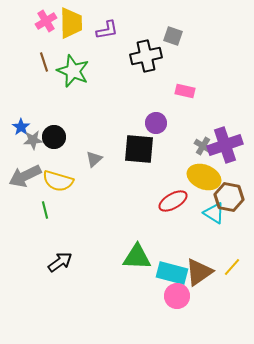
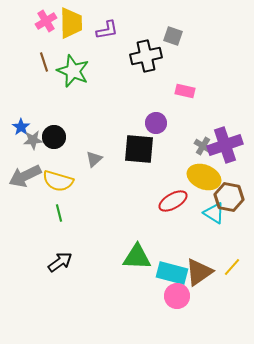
green line: moved 14 px right, 3 px down
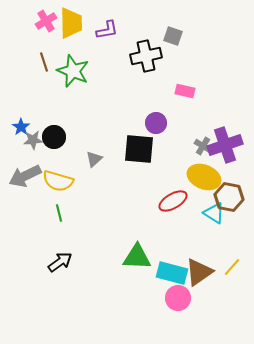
pink circle: moved 1 px right, 2 px down
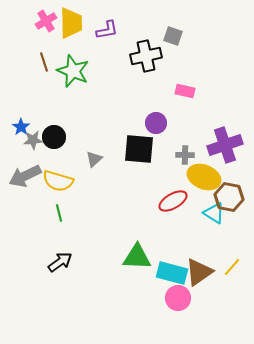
gray cross: moved 18 px left, 9 px down; rotated 30 degrees counterclockwise
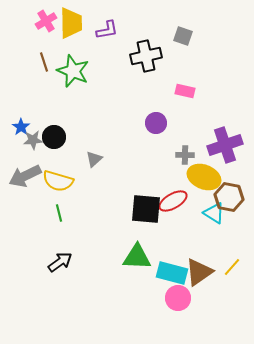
gray square: moved 10 px right
black square: moved 7 px right, 60 px down
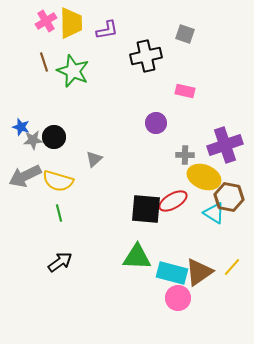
gray square: moved 2 px right, 2 px up
blue star: rotated 18 degrees counterclockwise
